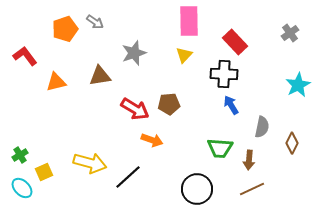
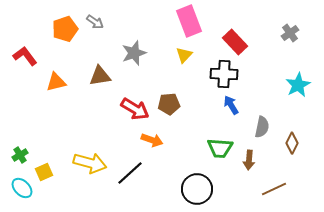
pink rectangle: rotated 20 degrees counterclockwise
black line: moved 2 px right, 4 px up
brown line: moved 22 px right
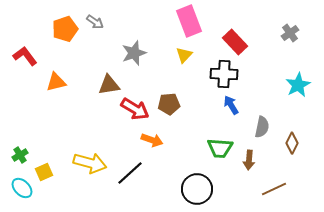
brown triangle: moved 9 px right, 9 px down
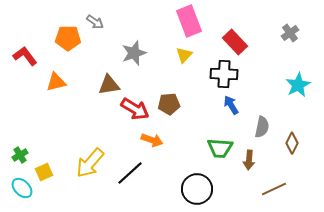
orange pentagon: moved 3 px right, 9 px down; rotated 20 degrees clockwise
yellow arrow: rotated 116 degrees clockwise
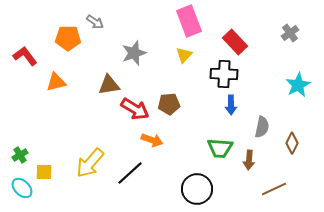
blue arrow: rotated 150 degrees counterclockwise
yellow square: rotated 24 degrees clockwise
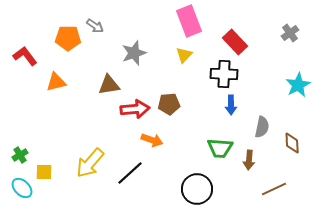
gray arrow: moved 4 px down
red arrow: rotated 36 degrees counterclockwise
brown diamond: rotated 30 degrees counterclockwise
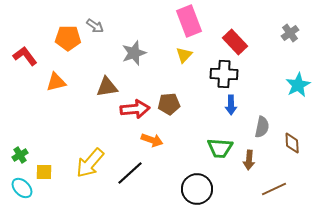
brown triangle: moved 2 px left, 2 px down
